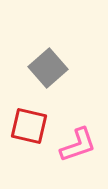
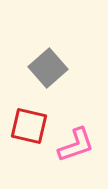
pink L-shape: moved 2 px left
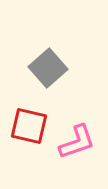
pink L-shape: moved 1 px right, 3 px up
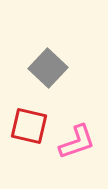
gray square: rotated 6 degrees counterclockwise
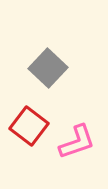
red square: rotated 24 degrees clockwise
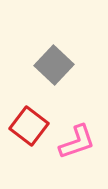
gray square: moved 6 px right, 3 px up
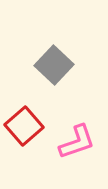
red square: moved 5 px left; rotated 12 degrees clockwise
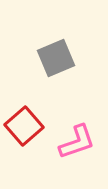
gray square: moved 2 px right, 7 px up; rotated 24 degrees clockwise
